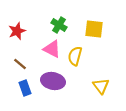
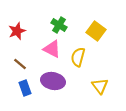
yellow square: moved 2 px right, 2 px down; rotated 30 degrees clockwise
yellow semicircle: moved 3 px right, 1 px down
yellow triangle: moved 1 px left
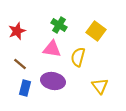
pink triangle: rotated 18 degrees counterclockwise
blue rectangle: rotated 35 degrees clockwise
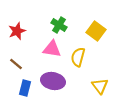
brown line: moved 4 px left
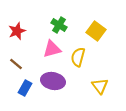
pink triangle: rotated 24 degrees counterclockwise
blue rectangle: rotated 14 degrees clockwise
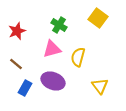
yellow square: moved 2 px right, 13 px up
purple ellipse: rotated 10 degrees clockwise
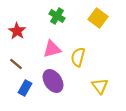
green cross: moved 2 px left, 9 px up
red star: rotated 18 degrees counterclockwise
purple ellipse: rotated 35 degrees clockwise
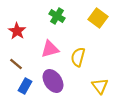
pink triangle: moved 2 px left
blue rectangle: moved 2 px up
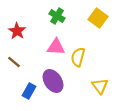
pink triangle: moved 6 px right, 2 px up; rotated 18 degrees clockwise
brown line: moved 2 px left, 2 px up
blue rectangle: moved 4 px right, 5 px down
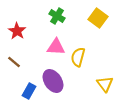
yellow triangle: moved 5 px right, 2 px up
